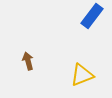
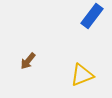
brown arrow: rotated 126 degrees counterclockwise
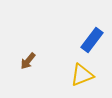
blue rectangle: moved 24 px down
